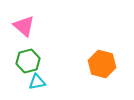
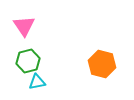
pink triangle: rotated 15 degrees clockwise
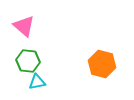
pink triangle: rotated 15 degrees counterclockwise
green hexagon: rotated 20 degrees clockwise
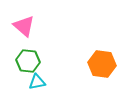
orange hexagon: rotated 8 degrees counterclockwise
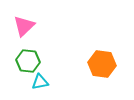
pink triangle: rotated 35 degrees clockwise
cyan triangle: moved 3 px right
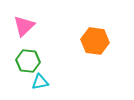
orange hexagon: moved 7 px left, 23 px up
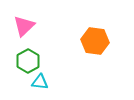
green hexagon: rotated 25 degrees clockwise
cyan triangle: rotated 18 degrees clockwise
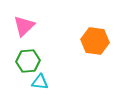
green hexagon: rotated 25 degrees clockwise
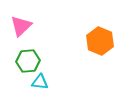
pink triangle: moved 3 px left
orange hexagon: moved 5 px right; rotated 16 degrees clockwise
